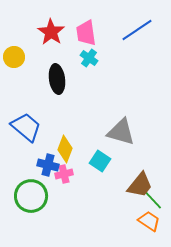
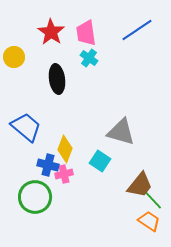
green circle: moved 4 px right, 1 px down
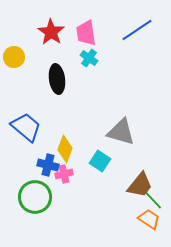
orange trapezoid: moved 2 px up
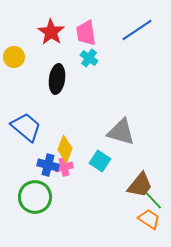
black ellipse: rotated 16 degrees clockwise
pink cross: moved 7 px up
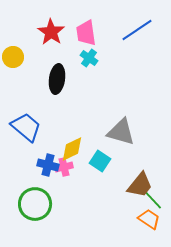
yellow circle: moved 1 px left
yellow diamond: moved 7 px right; rotated 44 degrees clockwise
green circle: moved 7 px down
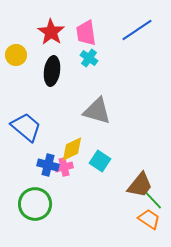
yellow circle: moved 3 px right, 2 px up
black ellipse: moved 5 px left, 8 px up
gray triangle: moved 24 px left, 21 px up
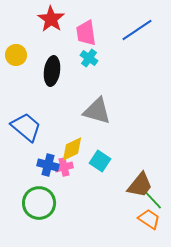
red star: moved 13 px up
green circle: moved 4 px right, 1 px up
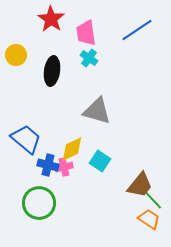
blue trapezoid: moved 12 px down
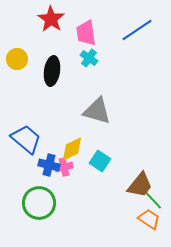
yellow circle: moved 1 px right, 4 px down
blue cross: moved 1 px right
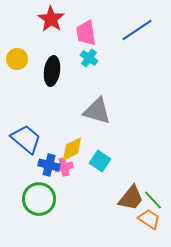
brown trapezoid: moved 9 px left, 13 px down
green circle: moved 4 px up
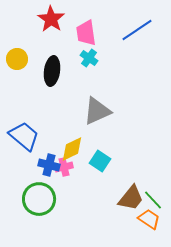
gray triangle: rotated 40 degrees counterclockwise
blue trapezoid: moved 2 px left, 3 px up
